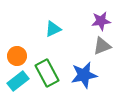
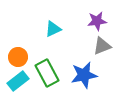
purple star: moved 4 px left
orange circle: moved 1 px right, 1 px down
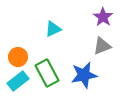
purple star: moved 6 px right, 4 px up; rotated 30 degrees counterclockwise
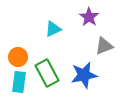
purple star: moved 14 px left
gray triangle: moved 2 px right
cyan rectangle: moved 1 px right, 1 px down; rotated 45 degrees counterclockwise
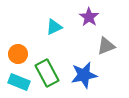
cyan triangle: moved 1 px right, 2 px up
gray triangle: moved 2 px right
orange circle: moved 3 px up
cyan rectangle: rotated 75 degrees counterclockwise
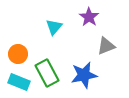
cyan triangle: rotated 24 degrees counterclockwise
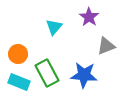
blue star: rotated 16 degrees clockwise
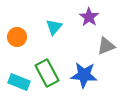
orange circle: moved 1 px left, 17 px up
